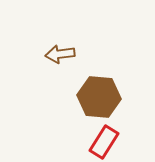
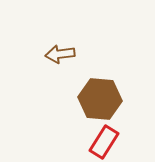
brown hexagon: moved 1 px right, 2 px down
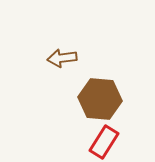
brown arrow: moved 2 px right, 4 px down
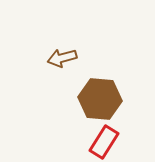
brown arrow: rotated 8 degrees counterclockwise
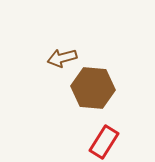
brown hexagon: moved 7 px left, 11 px up
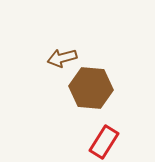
brown hexagon: moved 2 px left
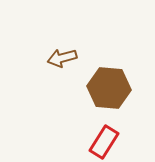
brown hexagon: moved 18 px right
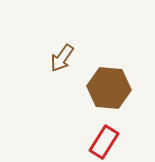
brown arrow: rotated 40 degrees counterclockwise
